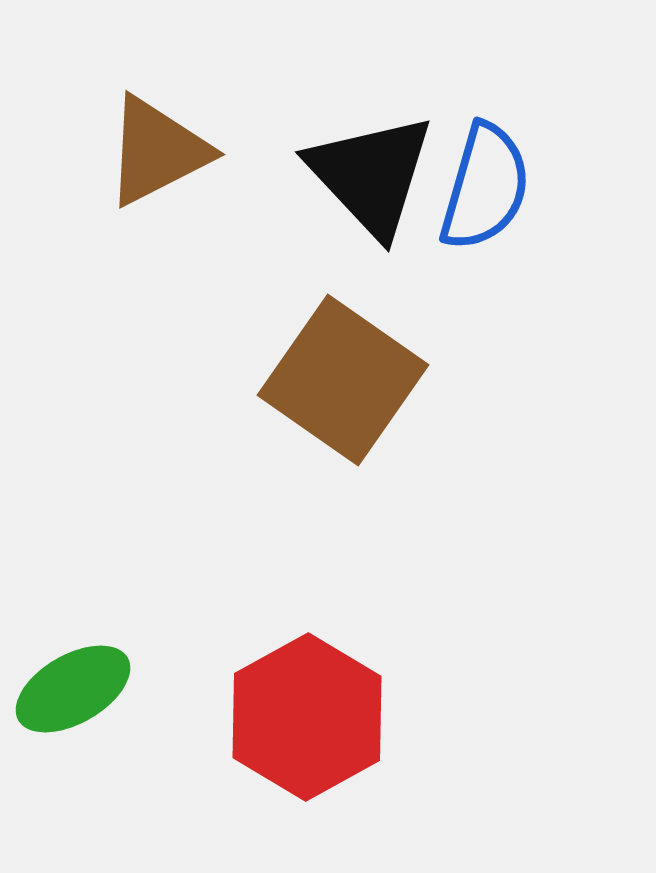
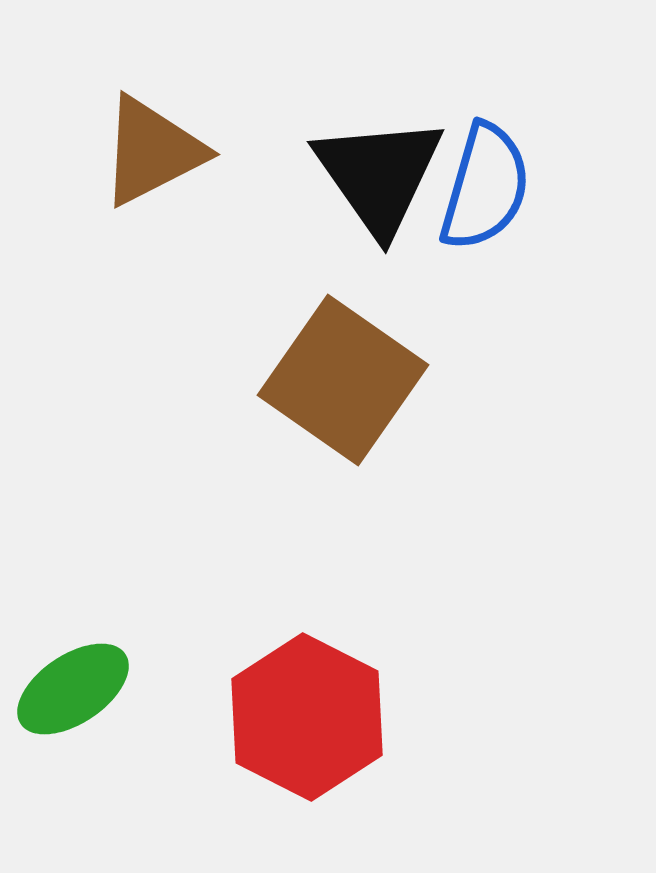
brown triangle: moved 5 px left
black triangle: moved 8 px right; rotated 8 degrees clockwise
green ellipse: rotated 4 degrees counterclockwise
red hexagon: rotated 4 degrees counterclockwise
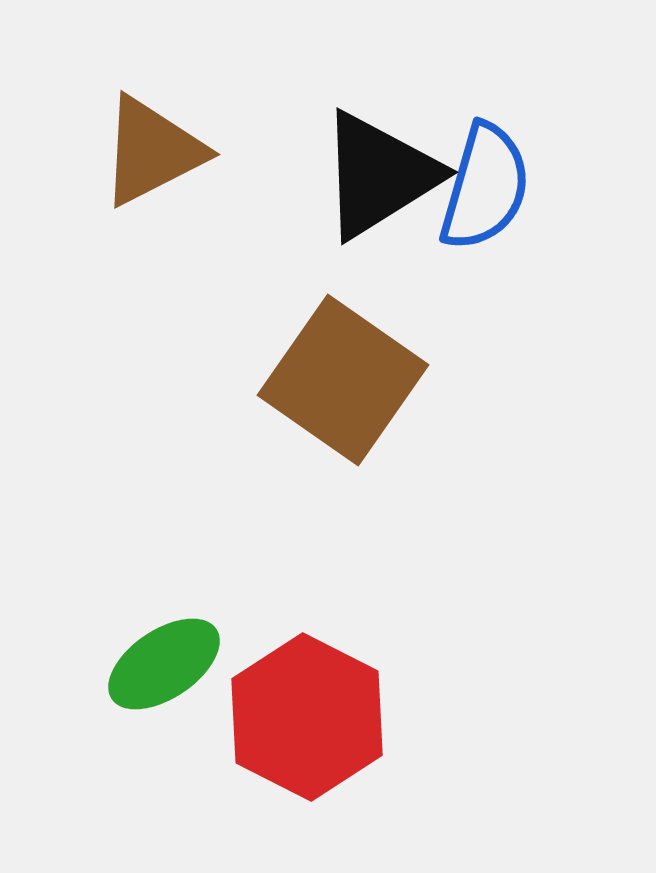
black triangle: rotated 33 degrees clockwise
green ellipse: moved 91 px right, 25 px up
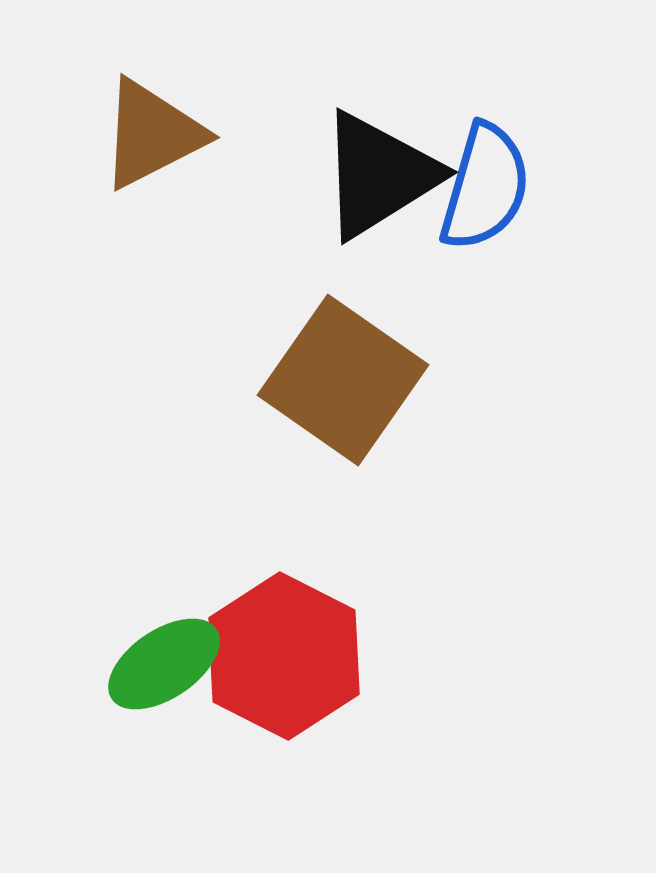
brown triangle: moved 17 px up
red hexagon: moved 23 px left, 61 px up
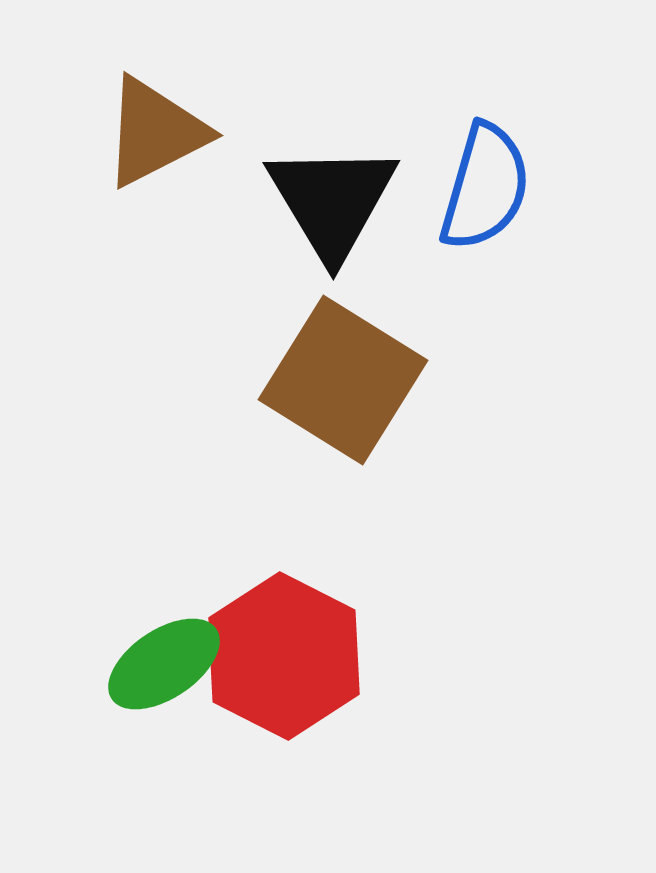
brown triangle: moved 3 px right, 2 px up
black triangle: moved 47 px left, 26 px down; rotated 29 degrees counterclockwise
brown square: rotated 3 degrees counterclockwise
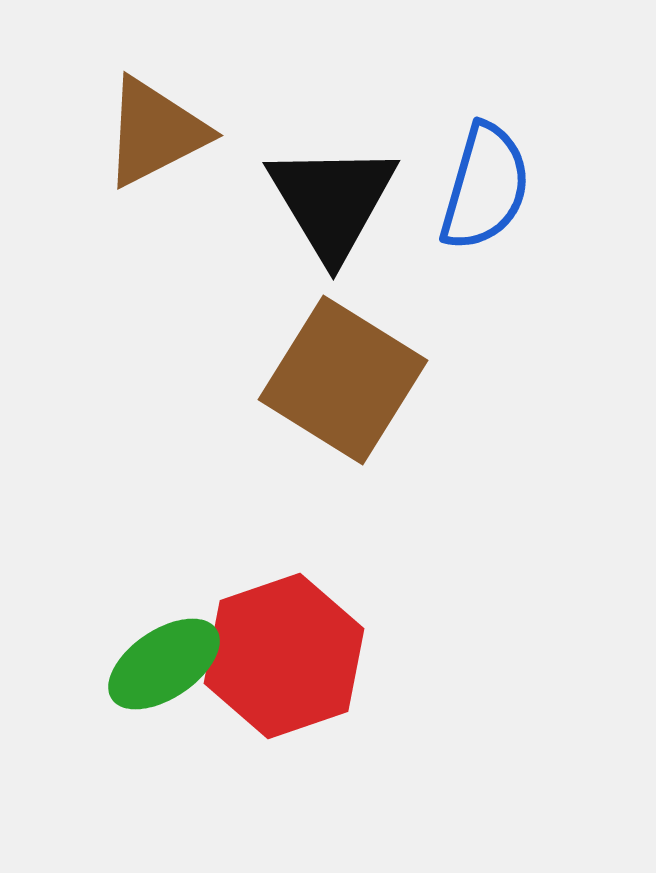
red hexagon: rotated 14 degrees clockwise
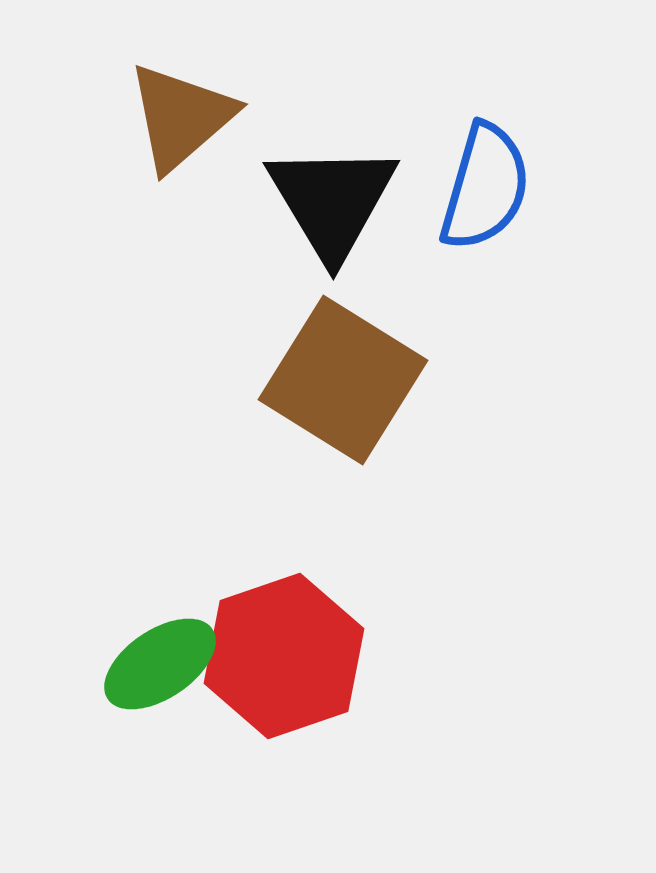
brown triangle: moved 26 px right, 15 px up; rotated 14 degrees counterclockwise
green ellipse: moved 4 px left
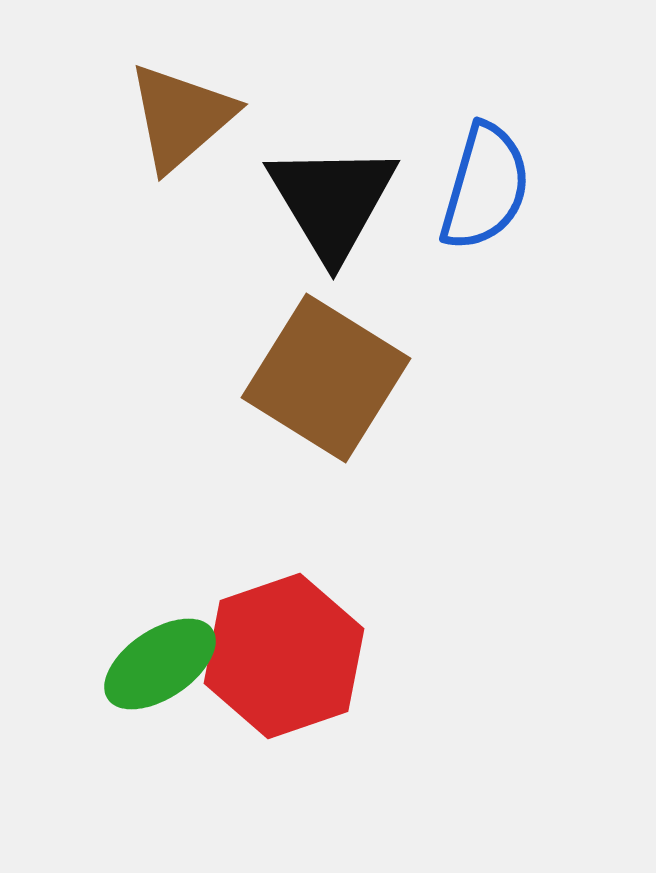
brown square: moved 17 px left, 2 px up
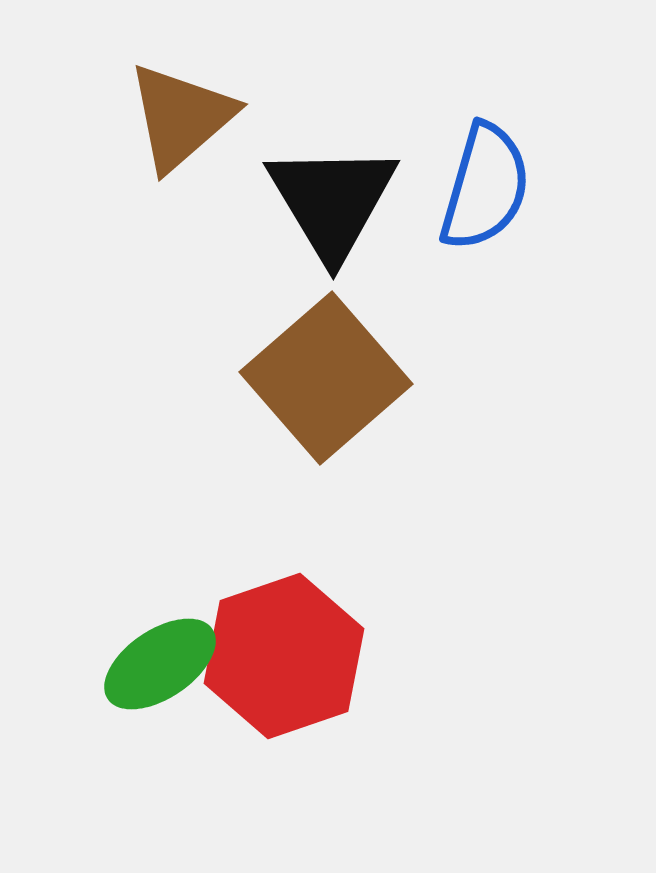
brown square: rotated 17 degrees clockwise
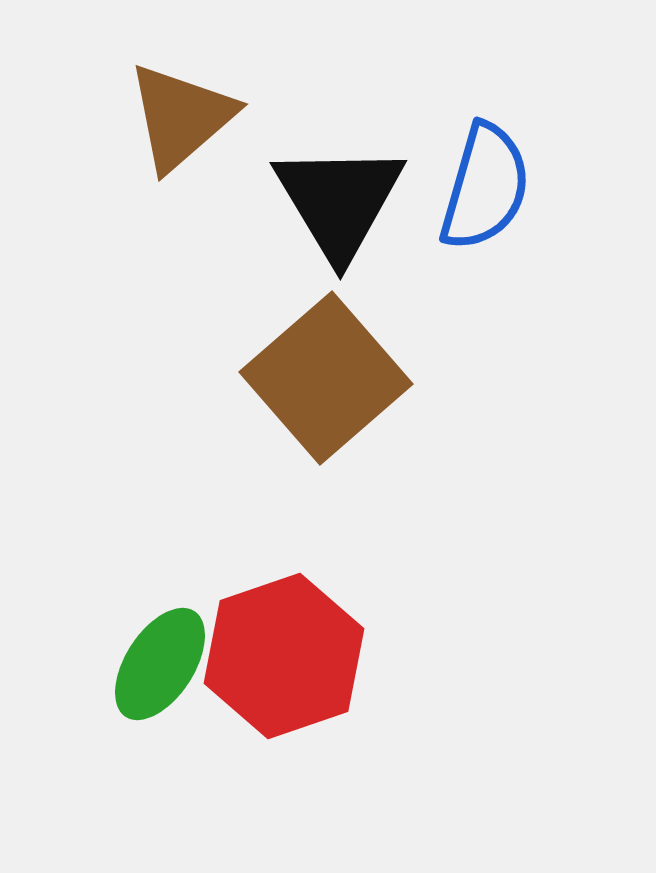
black triangle: moved 7 px right
green ellipse: rotated 23 degrees counterclockwise
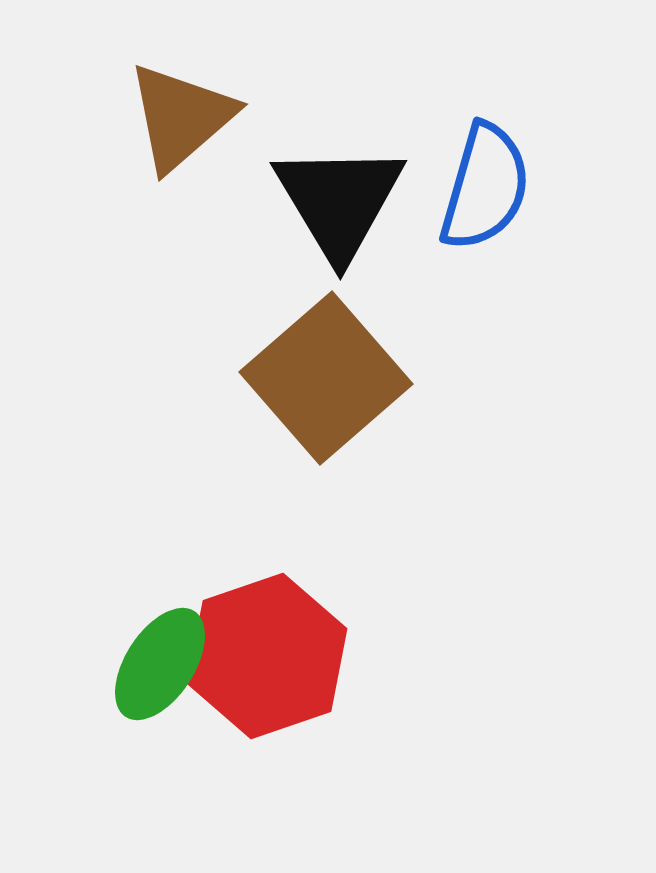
red hexagon: moved 17 px left
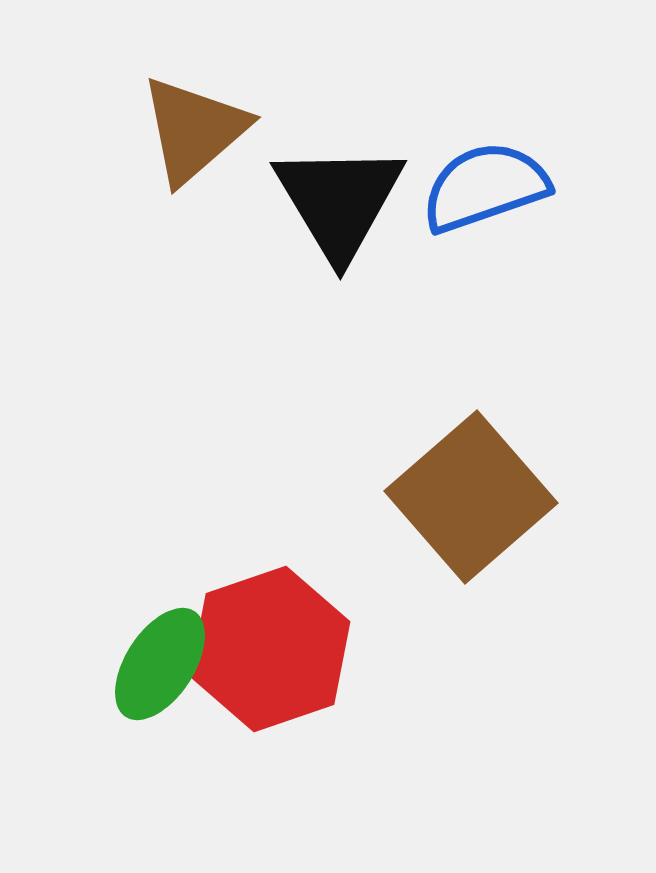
brown triangle: moved 13 px right, 13 px down
blue semicircle: rotated 125 degrees counterclockwise
brown square: moved 145 px right, 119 px down
red hexagon: moved 3 px right, 7 px up
